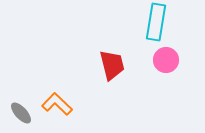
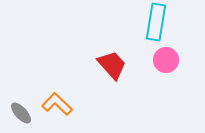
red trapezoid: rotated 28 degrees counterclockwise
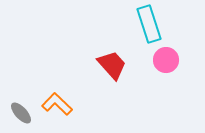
cyan rectangle: moved 7 px left, 2 px down; rotated 27 degrees counterclockwise
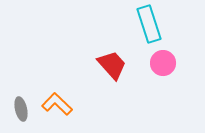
pink circle: moved 3 px left, 3 px down
gray ellipse: moved 4 px up; rotated 30 degrees clockwise
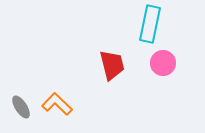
cyan rectangle: moved 1 px right; rotated 30 degrees clockwise
red trapezoid: rotated 28 degrees clockwise
gray ellipse: moved 2 px up; rotated 20 degrees counterclockwise
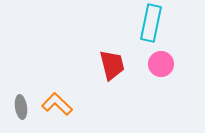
cyan rectangle: moved 1 px right, 1 px up
pink circle: moved 2 px left, 1 px down
gray ellipse: rotated 25 degrees clockwise
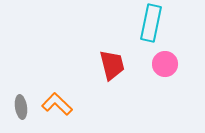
pink circle: moved 4 px right
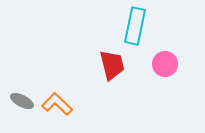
cyan rectangle: moved 16 px left, 3 px down
gray ellipse: moved 1 px right, 6 px up; rotated 55 degrees counterclockwise
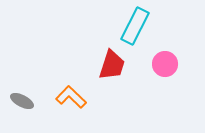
cyan rectangle: rotated 15 degrees clockwise
red trapezoid: rotated 32 degrees clockwise
orange L-shape: moved 14 px right, 7 px up
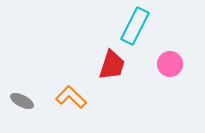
pink circle: moved 5 px right
